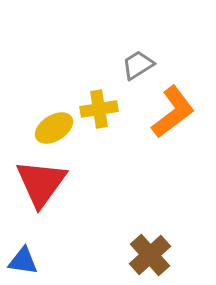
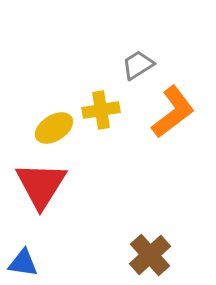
yellow cross: moved 2 px right, 1 px down
red triangle: moved 2 px down; rotated 4 degrees counterclockwise
blue triangle: moved 2 px down
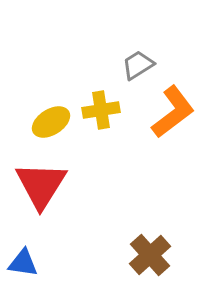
yellow ellipse: moved 3 px left, 6 px up
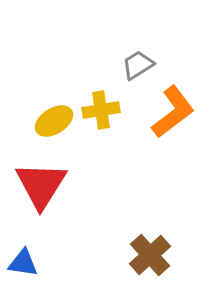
yellow ellipse: moved 3 px right, 1 px up
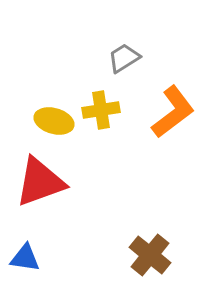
gray trapezoid: moved 14 px left, 7 px up
yellow ellipse: rotated 48 degrees clockwise
red triangle: moved 1 px left, 3 px up; rotated 38 degrees clockwise
brown cross: rotated 9 degrees counterclockwise
blue triangle: moved 2 px right, 5 px up
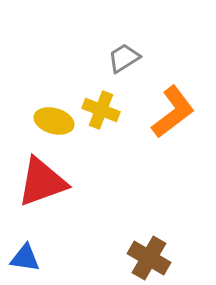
yellow cross: rotated 30 degrees clockwise
red triangle: moved 2 px right
brown cross: moved 1 px left, 3 px down; rotated 9 degrees counterclockwise
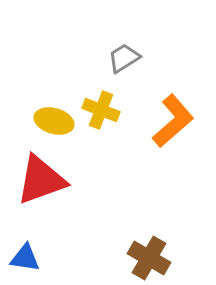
orange L-shape: moved 9 px down; rotated 4 degrees counterclockwise
red triangle: moved 1 px left, 2 px up
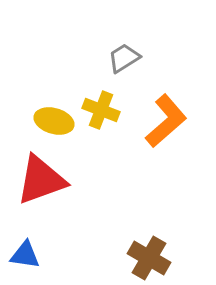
orange L-shape: moved 7 px left
blue triangle: moved 3 px up
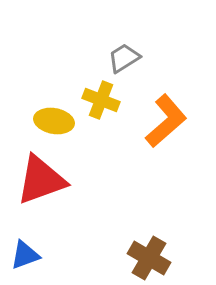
yellow cross: moved 10 px up
yellow ellipse: rotated 6 degrees counterclockwise
blue triangle: rotated 28 degrees counterclockwise
